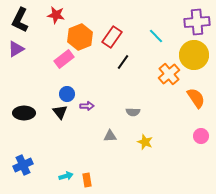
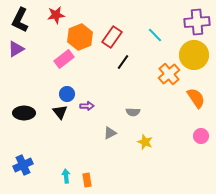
red star: rotated 18 degrees counterclockwise
cyan line: moved 1 px left, 1 px up
gray triangle: moved 3 px up; rotated 24 degrees counterclockwise
cyan arrow: rotated 80 degrees counterclockwise
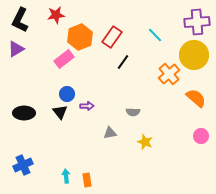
orange semicircle: rotated 15 degrees counterclockwise
gray triangle: rotated 16 degrees clockwise
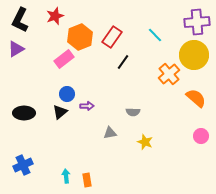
red star: moved 1 px left, 1 px down; rotated 12 degrees counterclockwise
black triangle: rotated 28 degrees clockwise
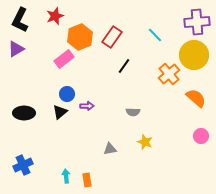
black line: moved 1 px right, 4 px down
gray triangle: moved 16 px down
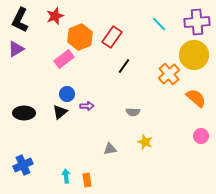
cyan line: moved 4 px right, 11 px up
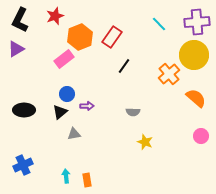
black ellipse: moved 3 px up
gray triangle: moved 36 px left, 15 px up
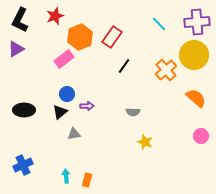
orange cross: moved 3 px left, 4 px up
orange rectangle: rotated 24 degrees clockwise
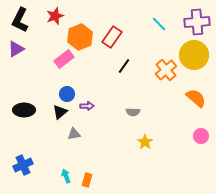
yellow star: rotated 14 degrees clockwise
cyan arrow: rotated 16 degrees counterclockwise
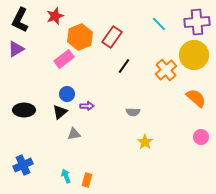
pink circle: moved 1 px down
